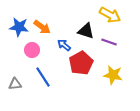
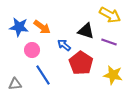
red pentagon: rotated 10 degrees counterclockwise
blue line: moved 2 px up
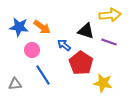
yellow arrow: rotated 35 degrees counterclockwise
yellow star: moved 10 px left, 8 px down
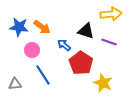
yellow arrow: moved 1 px right, 1 px up
yellow star: rotated 12 degrees clockwise
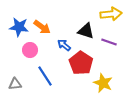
pink circle: moved 2 px left
blue line: moved 2 px right, 1 px down
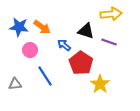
yellow star: moved 3 px left, 1 px down; rotated 12 degrees clockwise
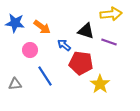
blue star: moved 4 px left, 4 px up
red pentagon: rotated 25 degrees counterclockwise
